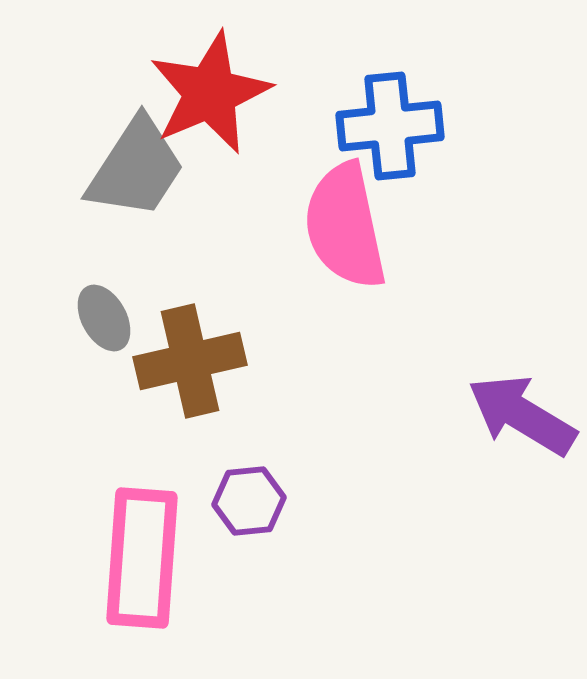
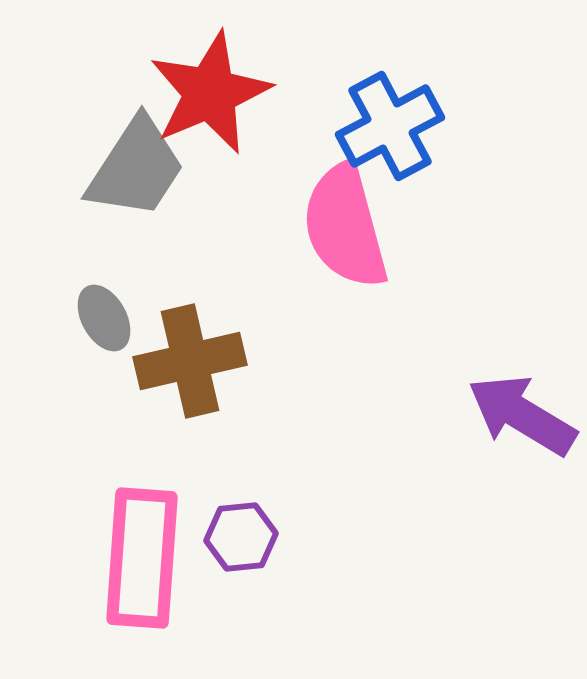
blue cross: rotated 22 degrees counterclockwise
pink semicircle: rotated 3 degrees counterclockwise
purple hexagon: moved 8 px left, 36 px down
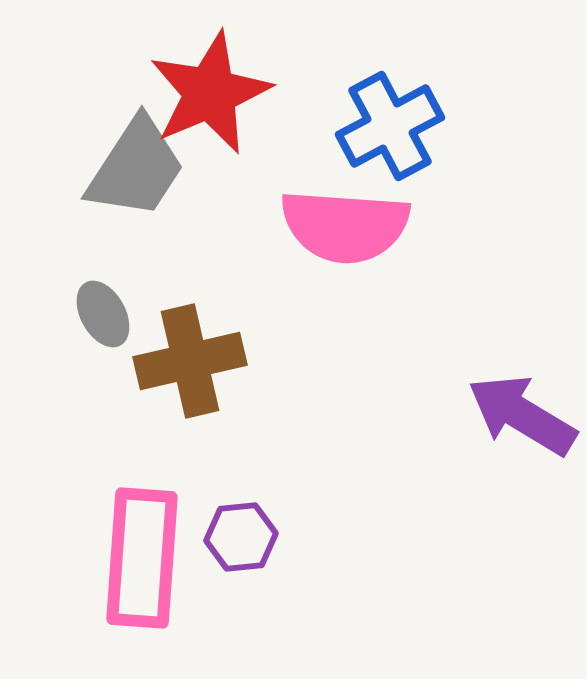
pink semicircle: rotated 71 degrees counterclockwise
gray ellipse: moved 1 px left, 4 px up
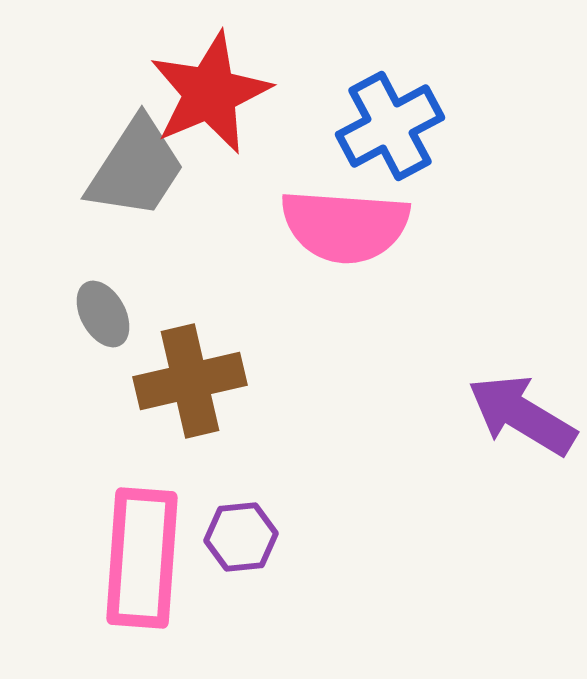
brown cross: moved 20 px down
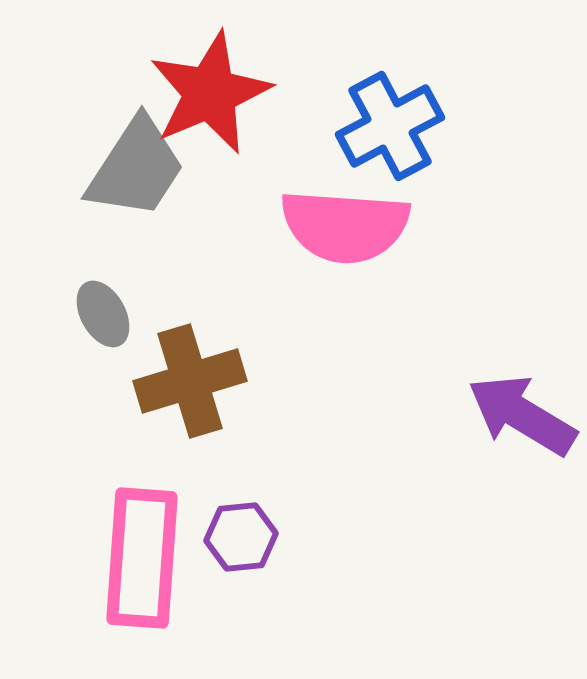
brown cross: rotated 4 degrees counterclockwise
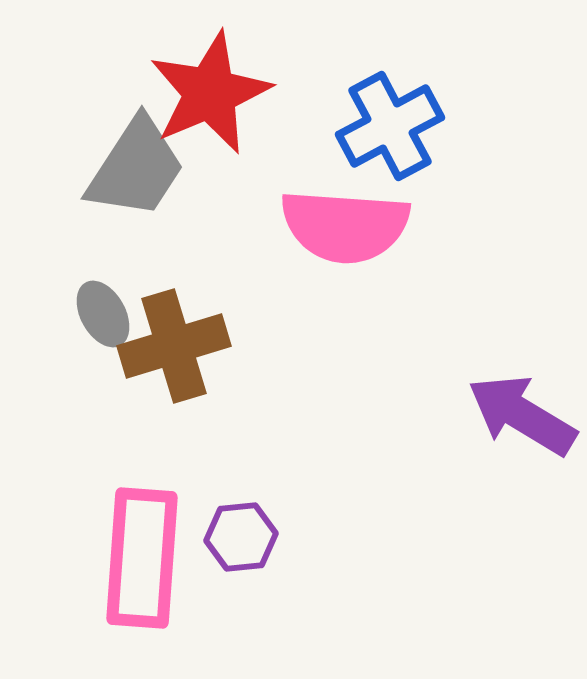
brown cross: moved 16 px left, 35 px up
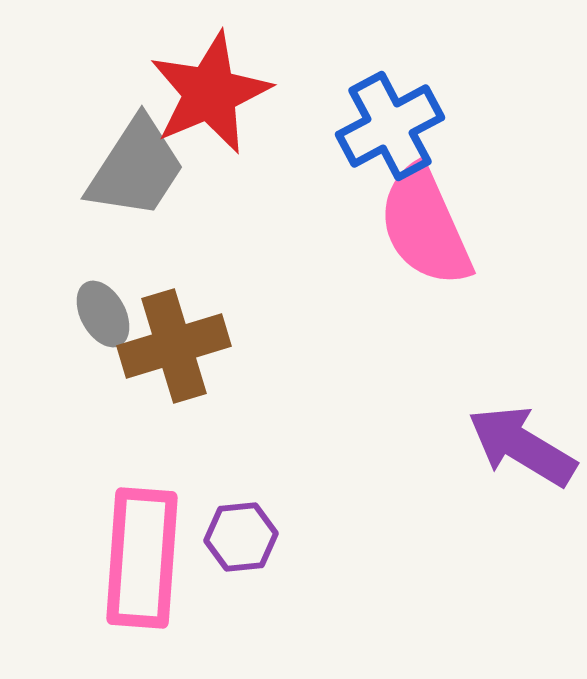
pink semicircle: moved 80 px right; rotated 62 degrees clockwise
purple arrow: moved 31 px down
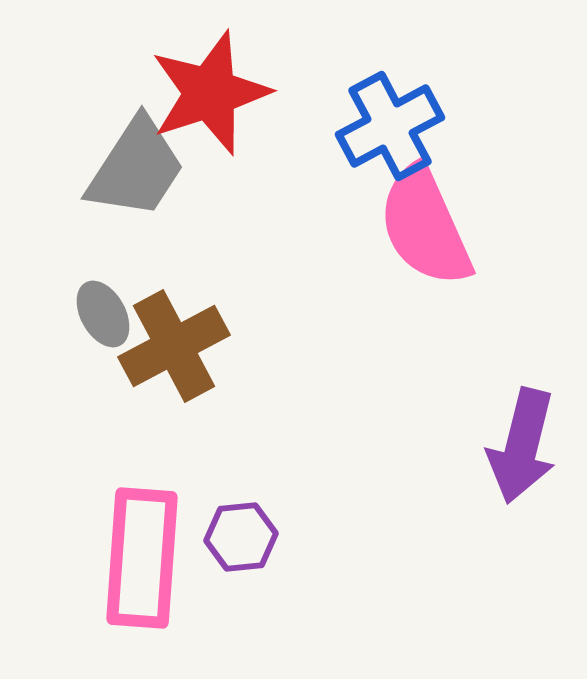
red star: rotated 5 degrees clockwise
brown cross: rotated 11 degrees counterclockwise
purple arrow: rotated 107 degrees counterclockwise
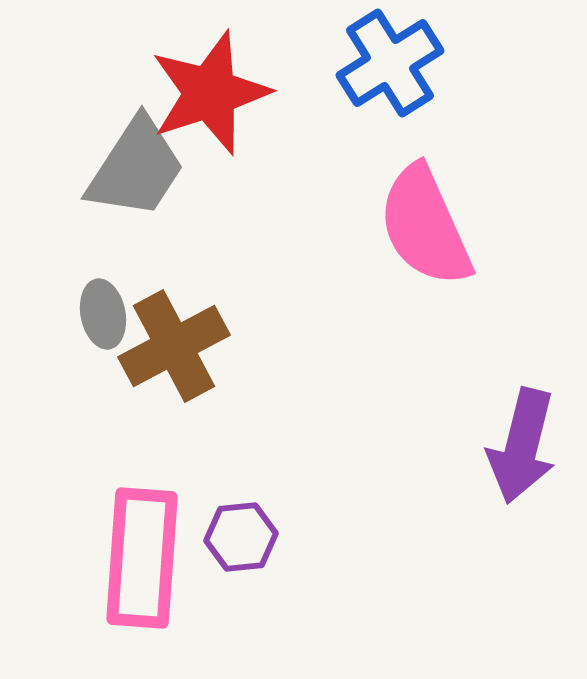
blue cross: moved 63 px up; rotated 4 degrees counterclockwise
gray ellipse: rotated 18 degrees clockwise
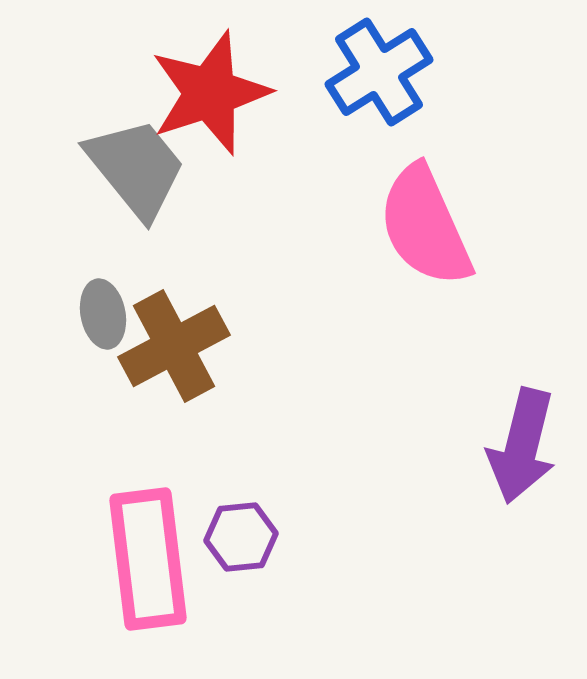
blue cross: moved 11 px left, 9 px down
gray trapezoid: rotated 72 degrees counterclockwise
pink rectangle: moved 6 px right, 1 px down; rotated 11 degrees counterclockwise
